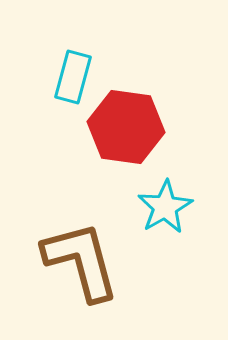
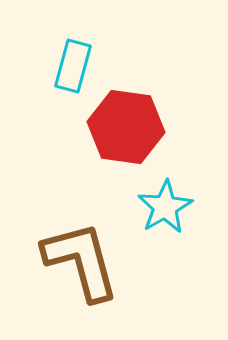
cyan rectangle: moved 11 px up
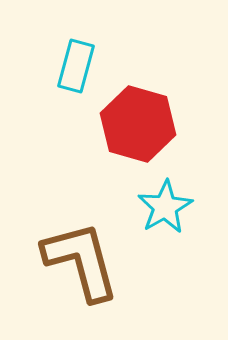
cyan rectangle: moved 3 px right
red hexagon: moved 12 px right, 3 px up; rotated 8 degrees clockwise
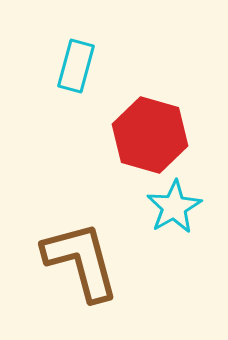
red hexagon: moved 12 px right, 11 px down
cyan star: moved 9 px right
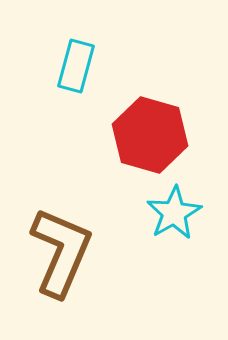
cyan star: moved 6 px down
brown L-shape: moved 20 px left, 9 px up; rotated 38 degrees clockwise
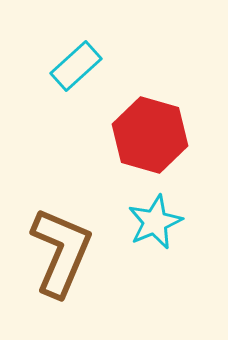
cyan rectangle: rotated 33 degrees clockwise
cyan star: moved 19 px left, 9 px down; rotated 6 degrees clockwise
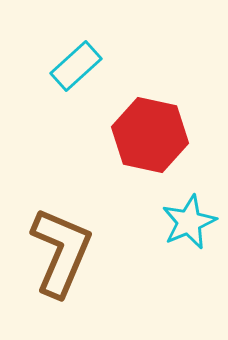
red hexagon: rotated 4 degrees counterclockwise
cyan star: moved 34 px right
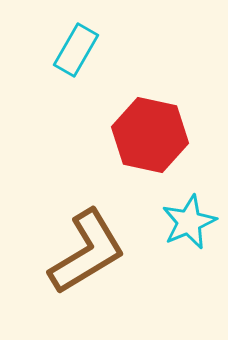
cyan rectangle: moved 16 px up; rotated 18 degrees counterclockwise
brown L-shape: moved 26 px right; rotated 36 degrees clockwise
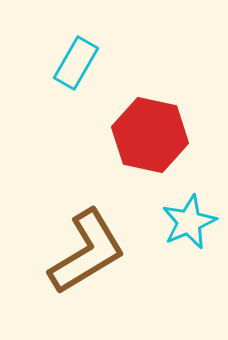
cyan rectangle: moved 13 px down
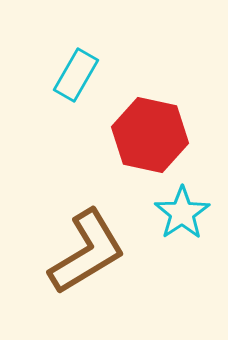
cyan rectangle: moved 12 px down
cyan star: moved 7 px left, 9 px up; rotated 10 degrees counterclockwise
